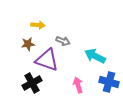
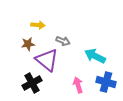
purple triangle: rotated 20 degrees clockwise
blue cross: moved 3 px left
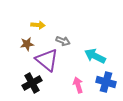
brown star: moved 1 px left
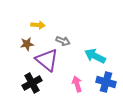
pink arrow: moved 1 px left, 1 px up
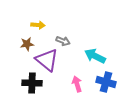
black cross: rotated 30 degrees clockwise
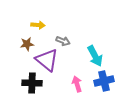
cyan arrow: rotated 145 degrees counterclockwise
blue cross: moved 2 px left, 1 px up; rotated 30 degrees counterclockwise
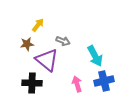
yellow arrow: rotated 56 degrees counterclockwise
